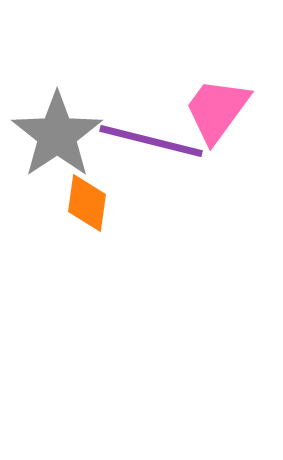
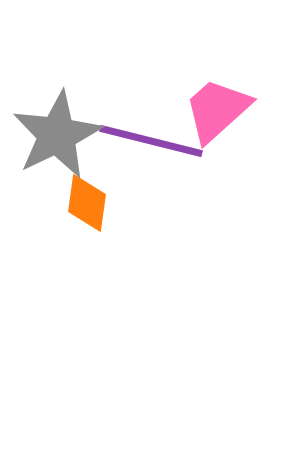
pink trapezoid: rotated 12 degrees clockwise
gray star: rotated 8 degrees clockwise
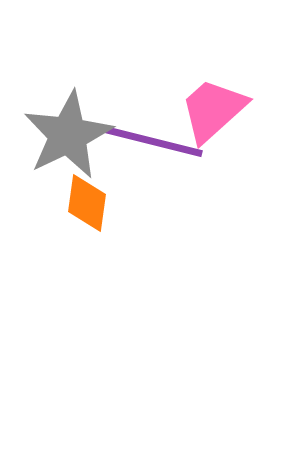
pink trapezoid: moved 4 px left
gray star: moved 11 px right
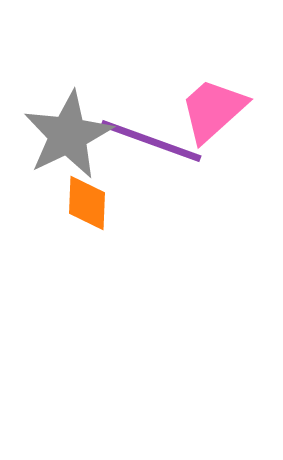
purple line: rotated 6 degrees clockwise
orange diamond: rotated 6 degrees counterclockwise
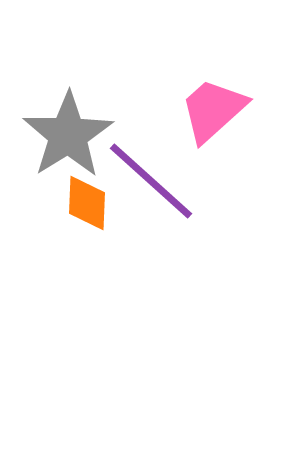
gray star: rotated 6 degrees counterclockwise
purple line: moved 40 px down; rotated 22 degrees clockwise
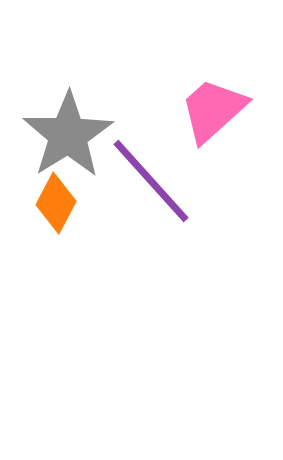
purple line: rotated 6 degrees clockwise
orange diamond: moved 31 px left; rotated 26 degrees clockwise
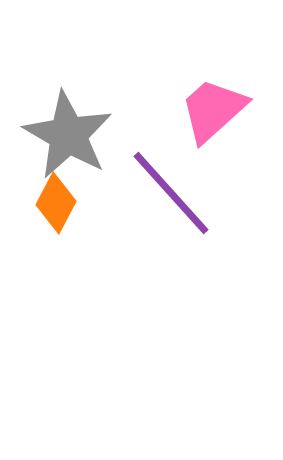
gray star: rotated 10 degrees counterclockwise
purple line: moved 20 px right, 12 px down
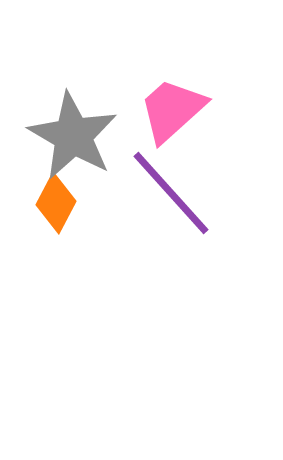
pink trapezoid: moved 41 px left
gray star: moved 5 px right, 1 px down
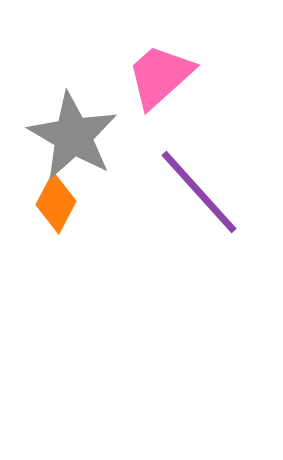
pink trapezoid: moved 12 px left, 34 px up
purple line: moved 28 px right, 1 px up
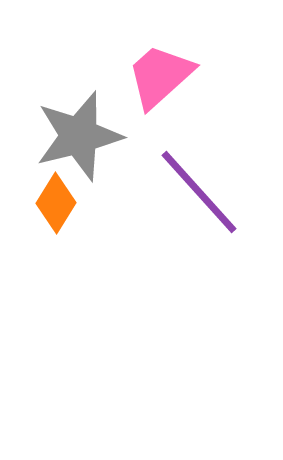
gray star: moved 6 px right; rotated 28 degrees clockwise
orange diamond: rotated 4 degrees clockwise
